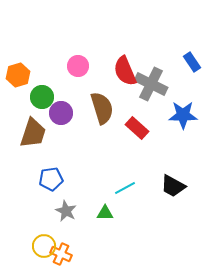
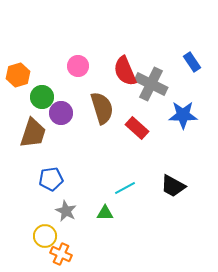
yellow circle: moved 1 px right, 10 px up
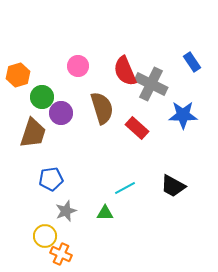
gray star: rotated 25 degrees clockwise
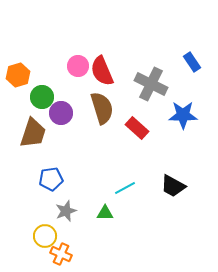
red semicircle: moved 23 px left
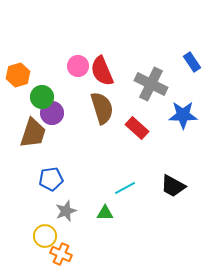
purple circle: moved 9 px left
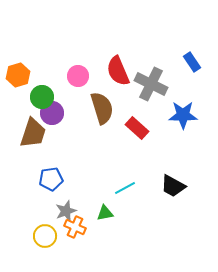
pink circle: moved 10 px down
red semicircle: moved 16 px right
green triangle: rotated 12 degrees counterclockwise
orange cross: moved 14 px right, 27 px up
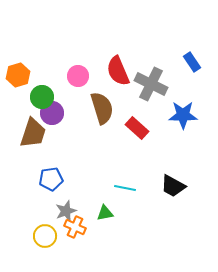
cyan line: rotated 40 degrees clockwise
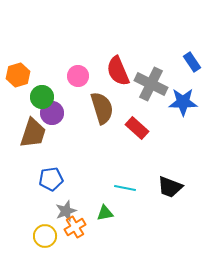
blue star: moved 13 px up
black trapezoid: moved 3 px left, 1 px down; rotated 8 degrees counterclockwise
orange cross: rotated 35 degrees clockwise
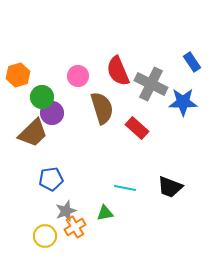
brown trapezoid: rotated 28 degrees clockwise
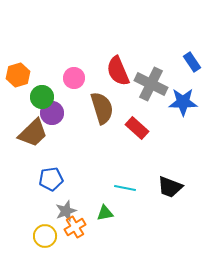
pink circle: moved 4 px left, 2 px down
